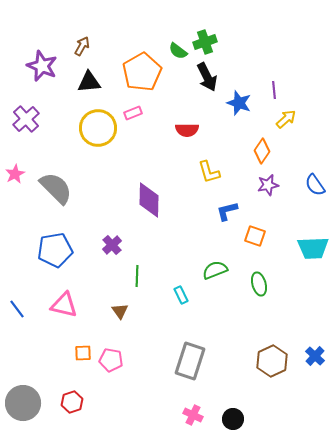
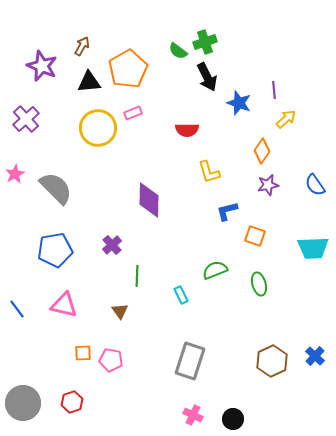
orange pentagon at (142, 72): moved 14 px left, 3 px up
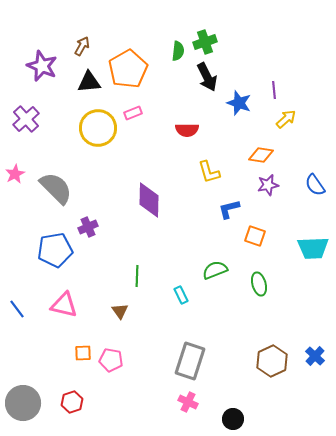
green semicircle at (178, 51): rotated 120 degrees counterclockwise
orange diamond at (262, 151): moved 1 px left, 4 px down; rotated 65 degrees clockwise
blue L-shape at (227, 211): moved 2 px right, 2 px up
purple cross at (112, 245): moved 24 px left, 18 px up; rotated 18 degrees clockwise
pink cross at (193, 415): moved 5 px left, 13 px up
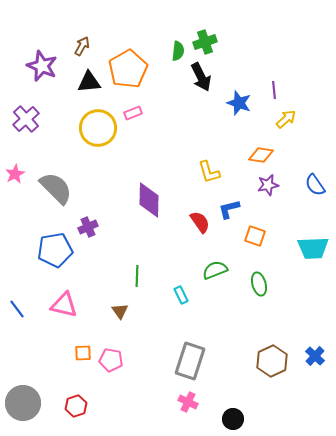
black arrow at (207, 77): moved 6 px left
red semicircle at (187, 130): moved 13 px right, 92 px down; rotated 125 degrees counterclockwise
red hexagon at (72, 402): moved 4 px right, 4 px down
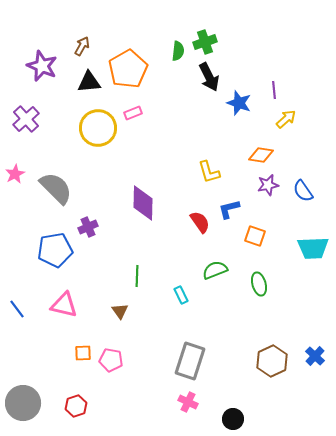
black arrow at (201, 77): moved 8 px right
blue semicircle at (315, 185): moved 12 px left, 6 px down
purple diamond at (149, 200): moved 6 px left, 3 px down
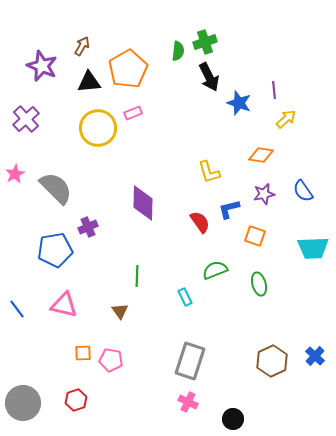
purple star at (268, 185): moved 4 px left, 9 px down
cyan rectangle at (181, 295): moved 4 px right, 2 px down
red hexagon at (76, 406): moved 6 px up
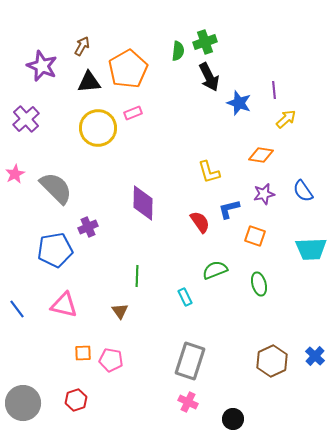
cyan trapezoid at (313, 248): moved 2 px left, 1 px down
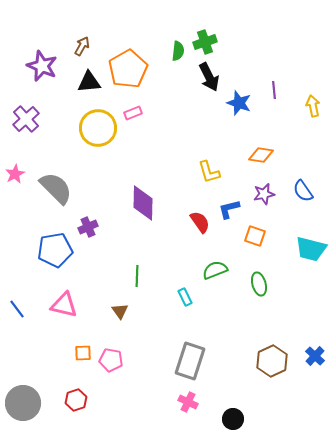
yellow arrow at (286, 119): moved 27 px right, 13 px up; rotated 60 degrees counterclockwise
cyan trapezoid at (311, 249): rotated 16 degrees clockwise
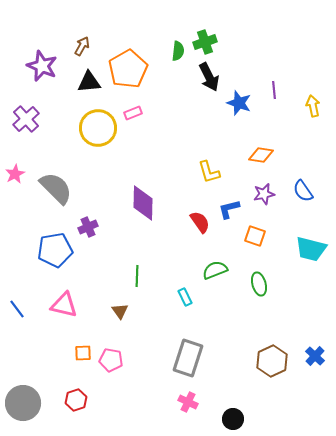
gray rectangle at (190, 361): moved 2 px left, 3 px up
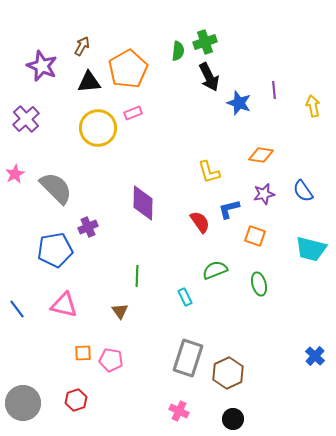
brown hexagon at (272, 361): moved 44 px left, 12 px down
pink cross at (188, 402): moved 9 px left, 9 px down
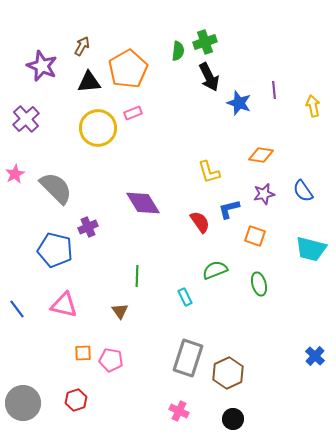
purple diamond at (143, 203): rotated 33 degrees counterclockwise
blue pentagon at (55, 250): rotated 24 degrees clockwise
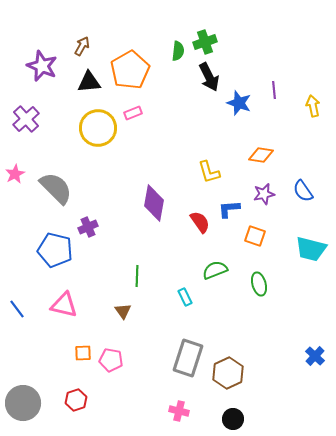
orange pentagon at (128, 69): moved 2 px right, 1 px down
purple diamond at (143, 203): moved 11 px right; rotated 42 degrees clockwise
blue L-shape at (229, 209): rotated 10 degrees clockwise
brown triangle at (120, 311): moved 3 px right
pink cross at (179, 411): rotated 12 degrees counterclockwise
